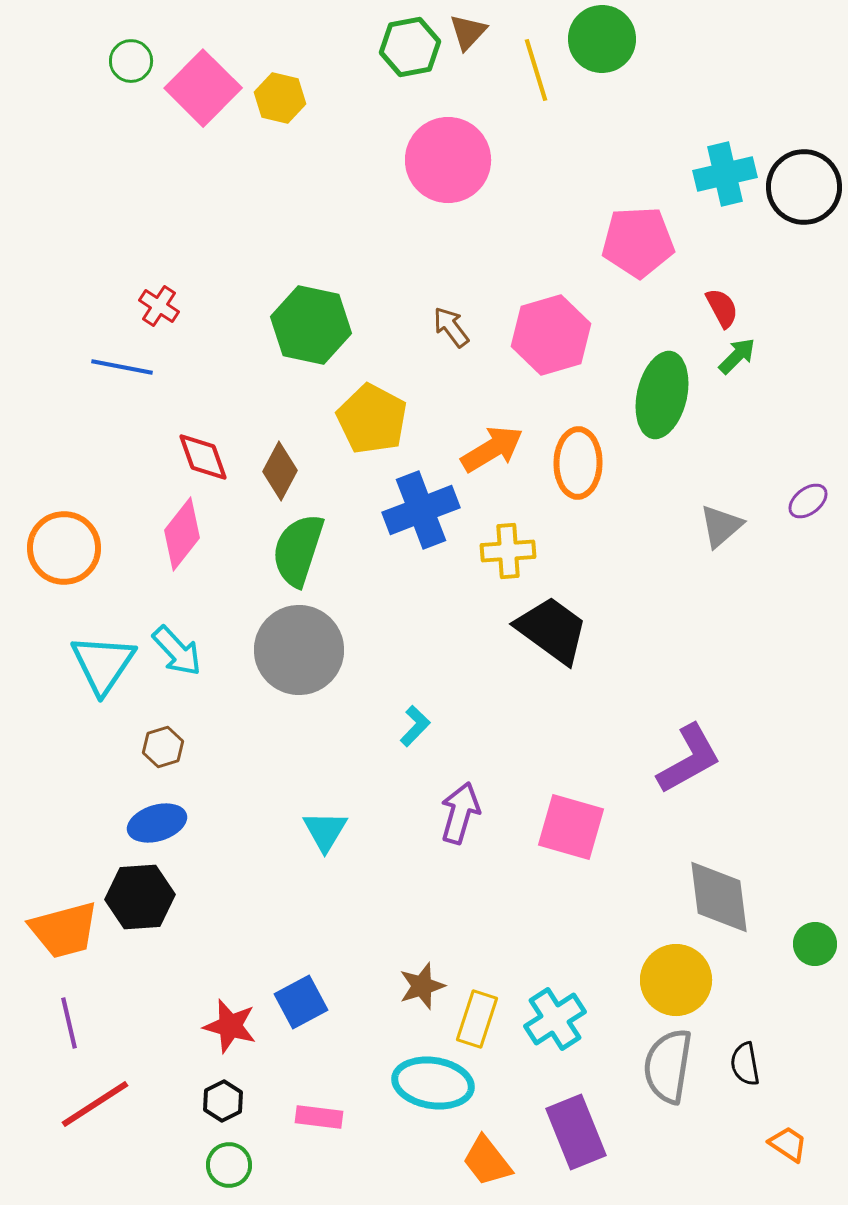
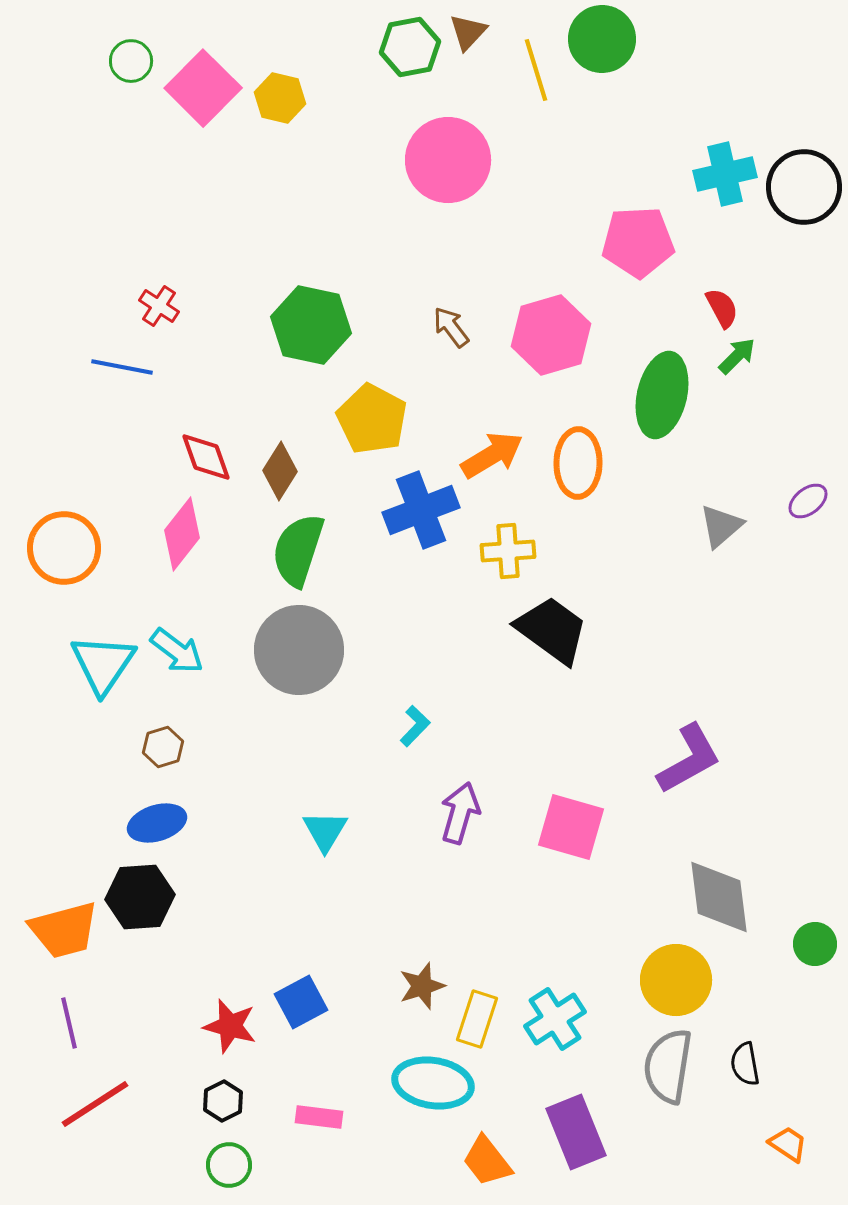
orange arrow at (492, 449): moved 6 px down
red diamond at (203, 457): moved 3 px right
brown diamond at (280, 471): rotated 4 degrees clockwise
cyan arrow at (177, 651): rotated 10 degrees counterclockwise
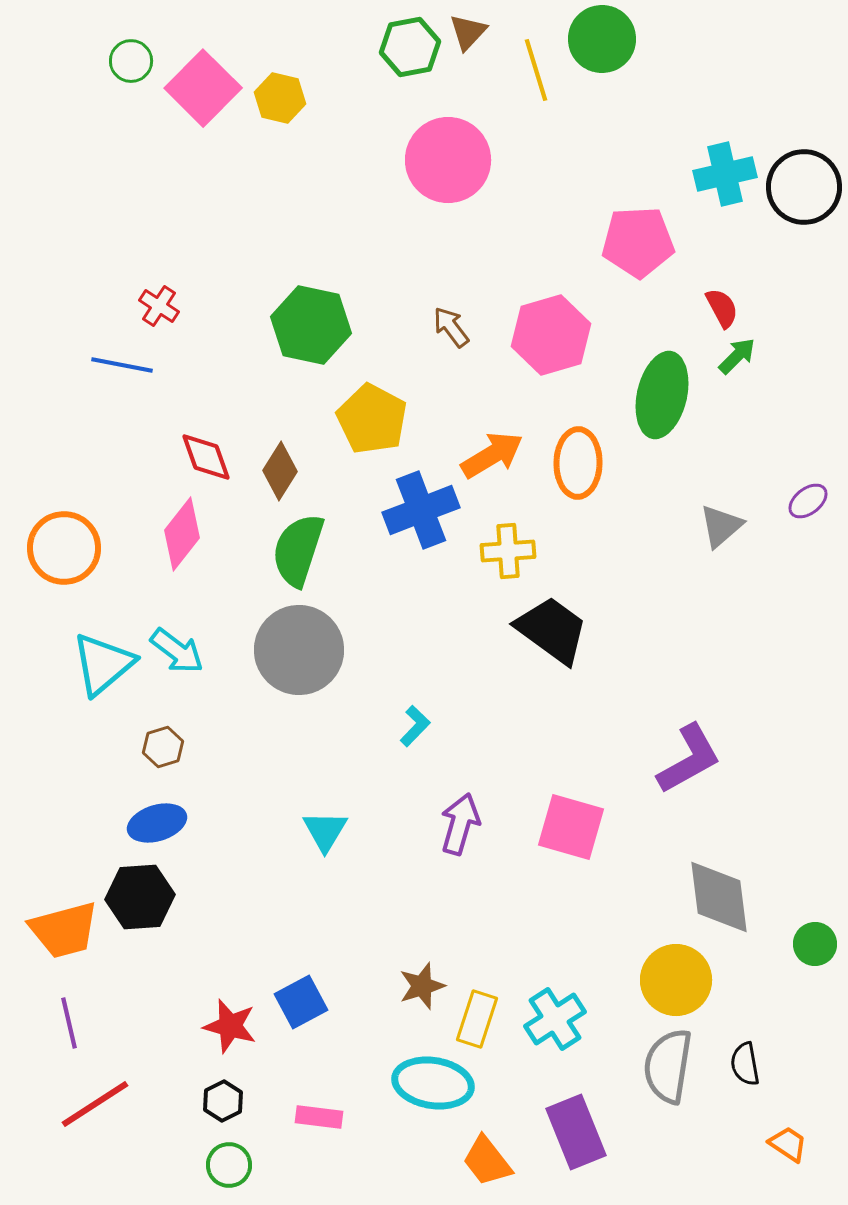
blue line at (122, 367): moved 2 px up
cyan triangle at (103, 664): rotated 16 degrees clockwise
purple arrow at (460, 813): moved 11 px down
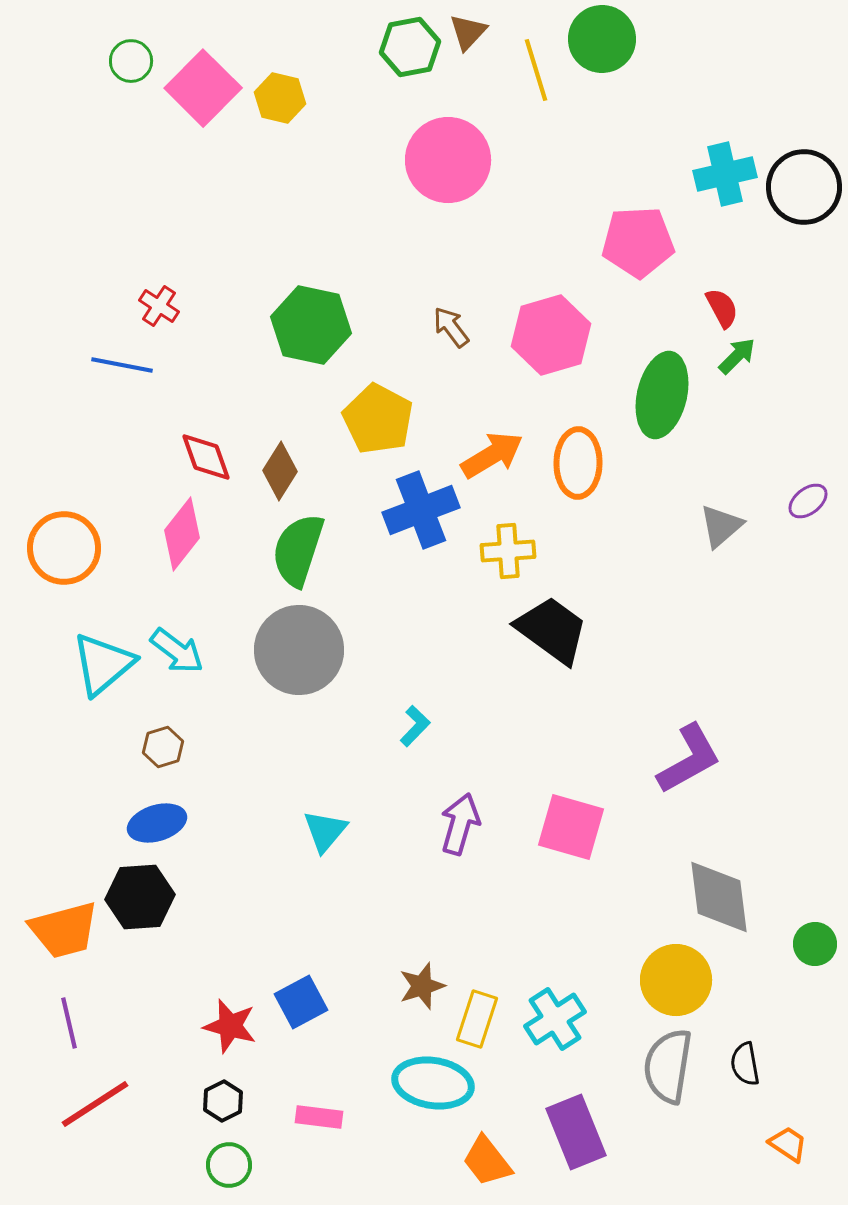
yellow pentagon at (372, 419): moved 6 px right
cyan triangle at (325, 831): rotated 9 degrees clockwise
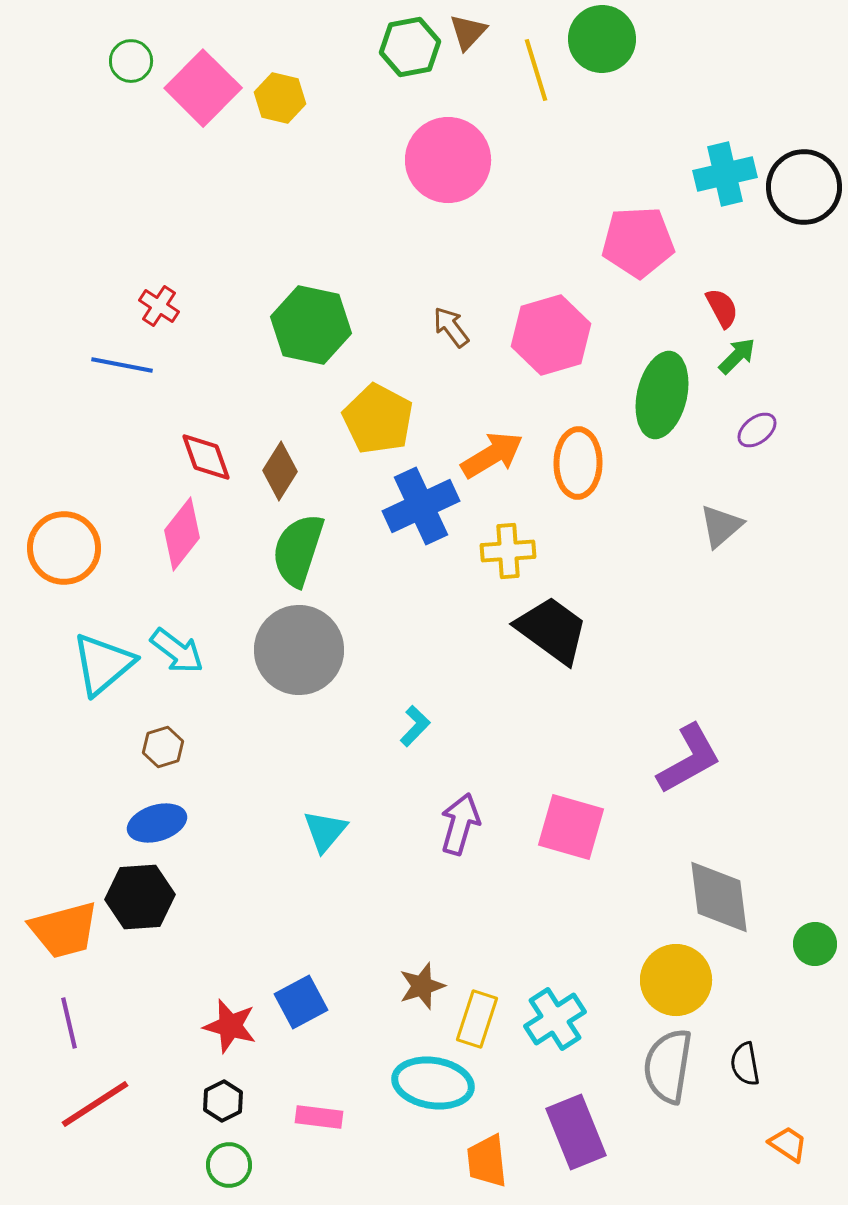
purple ellipse at (808, 501): moved 51 px left, 71 px up
blue cross at (421, 510): moved 4 px up; rotated 4 degrees counterclockwise
orange trapezoid at (487, 1161): rotated 32 degrees clockwise
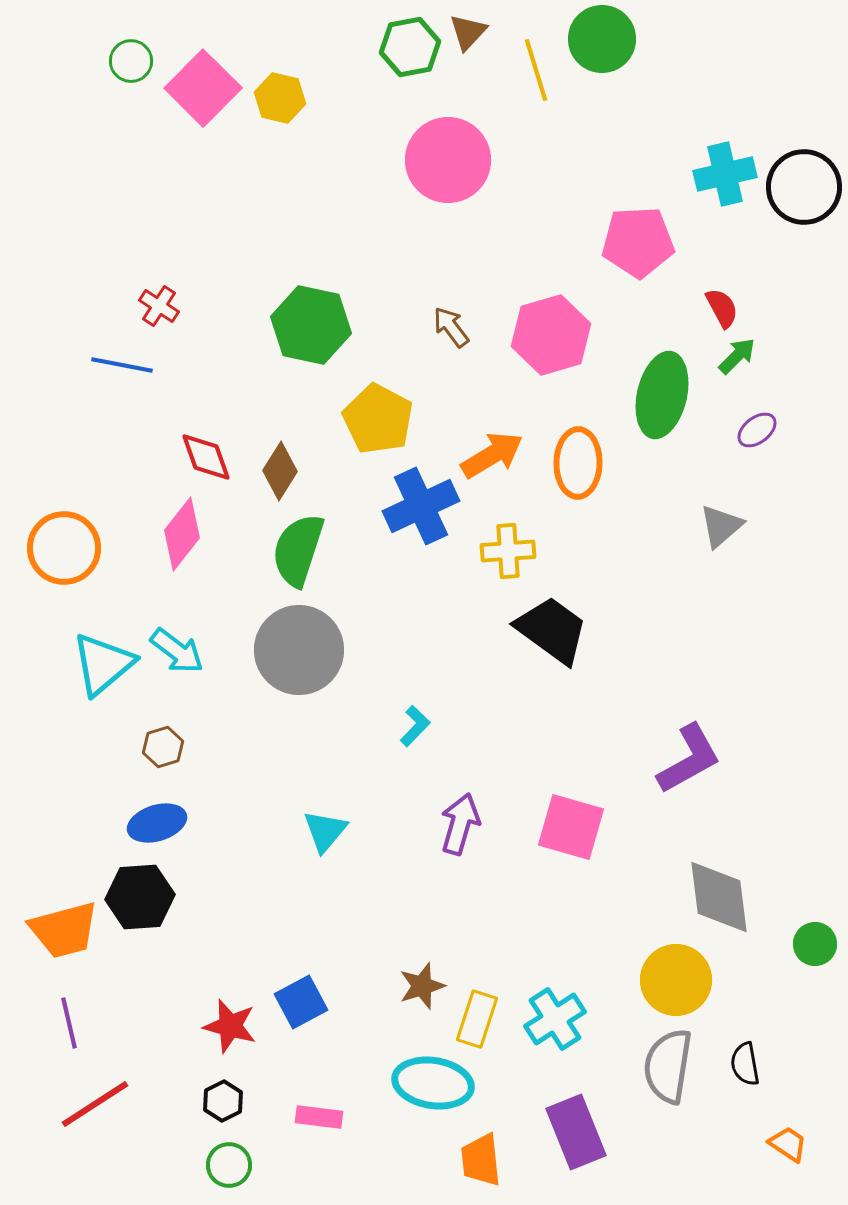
orange trapezoid at (487, 1161): moved 6 px left, 1 px up
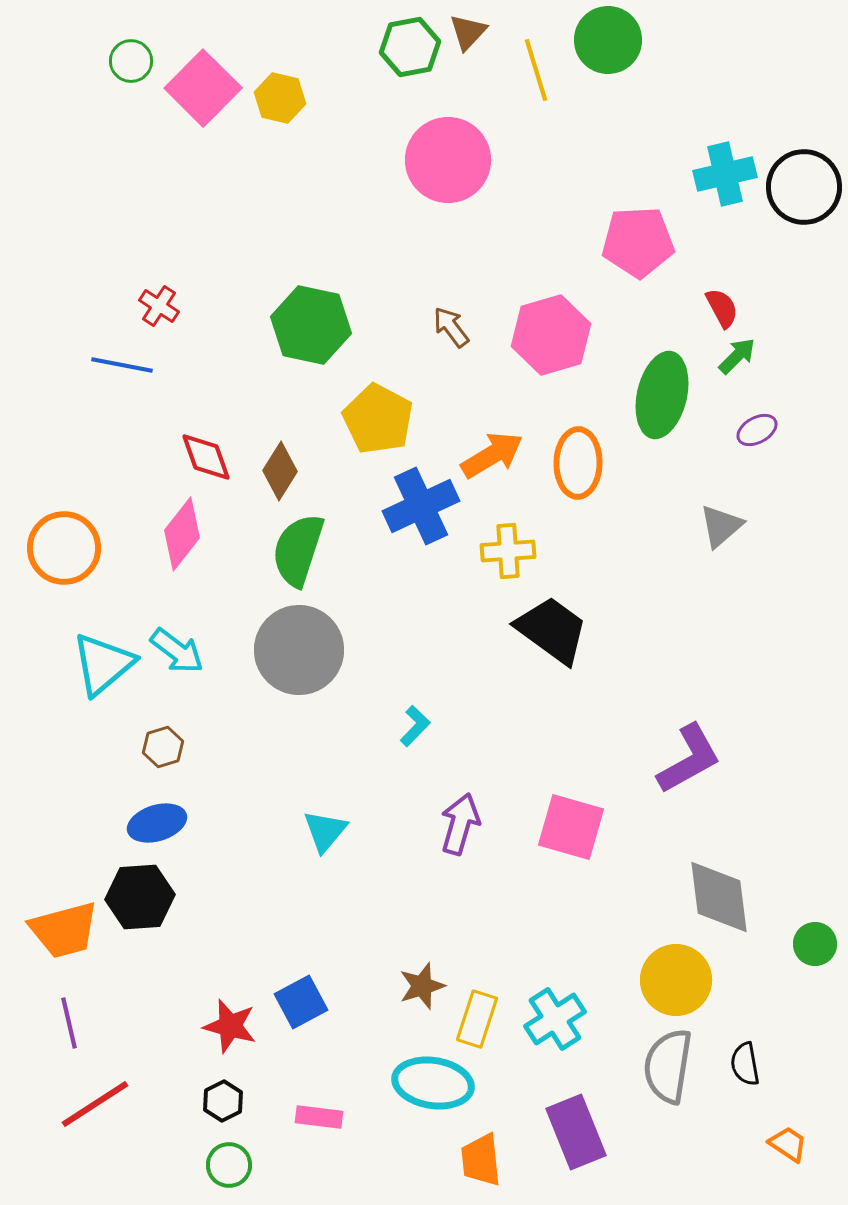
green circle at (602, 39): moved 6 px right, 1 px down
purple ellipse at (757, 430): rotated 9 degrees clockwise
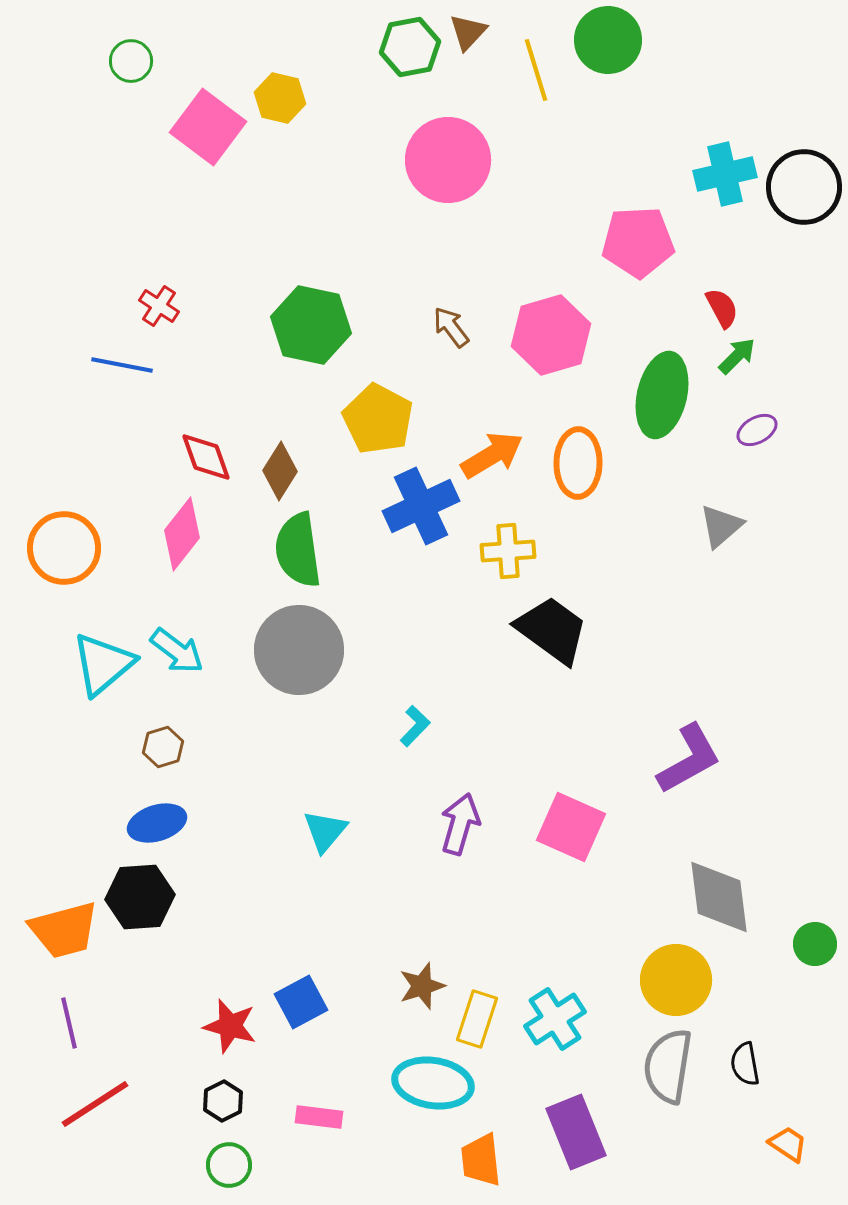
pink square at (203, 88): moved 5 px right, 39 px down; rotated 8 degrees counterclockwise
green semicircle at (298, 550): rotated 26 degrees counterclockwise
pink square at (571, 827): rotated 8 degrees clockwise
